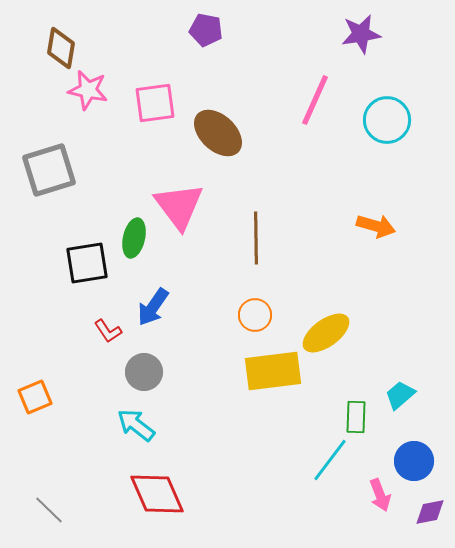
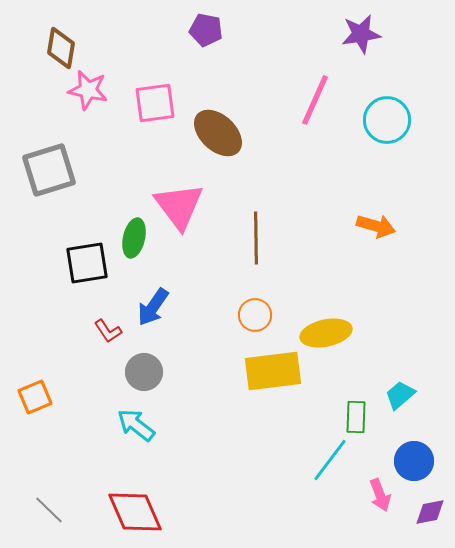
yellow ellipse: rotated 24 degrees clockwise
red diamond: moved 22 px left, 18 px down
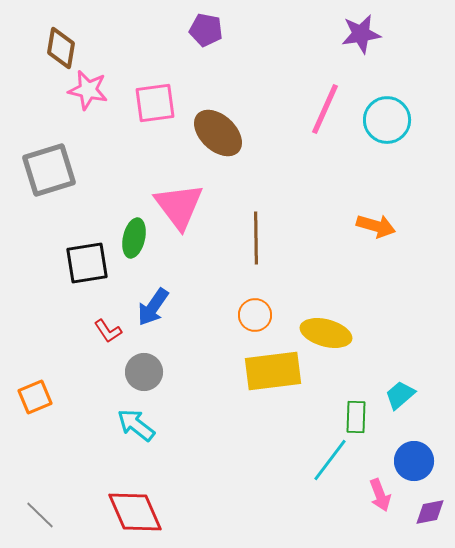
pink line: moved 10 px right, 9 px down
yellow ellipse: rotated 27 degrees clockwise
gray line: moved 9 px left, 5 px down
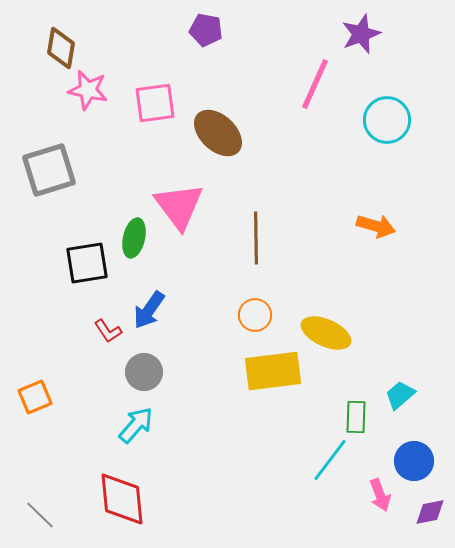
purple star: rotated 12 degrees counterclockwise
pink line: moved 10 px left, 25 px up
blue arrow: moved 4 px left, 3 px down
yellow ellipse: rotated 9 degrees clockwise
cyan arrow: rotated 93 degrees clockwise
red diamond: moved 13 px left, 13 px up; rotated 18 degrees clockwise
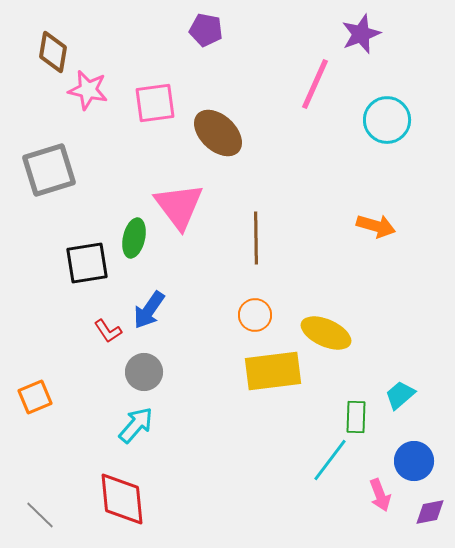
brown diamond: moved 8 px left, 4 px down
